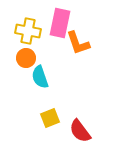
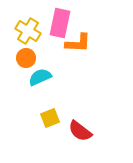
yellow cross: rotated 20 degrees clockwise
orange L-shape: rotated 68 degrees counterclockwise
cyan semicircle: rotated 85 degrees clockwise
red semicircle: rotated 15 degrees counterclockwise
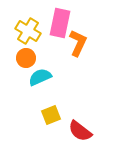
orange L-shape: rotated 68 degrees counterclockwise
yellow square: moved 1 px right, 3 px up
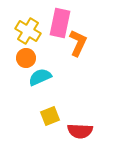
yellow square: moved 1 px left, 1 px down
red semicircle: rotated 35 degrees counterclockwise
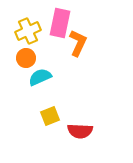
yellow cross: rotated 35 degrees clockwise
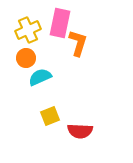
yellow cross: moved 1 px up
orange L-shape: rotated 8 degrees counterclockwise
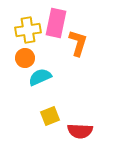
pink rectangle: moved 4 px left
yellow cross: rotated 15 degrees clockwise
orange circle: moved 1 px left
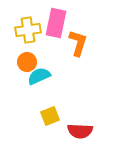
orange circle: moved 2 px right, 4 px down
cyan semicircle: moved 1 px left, 1 px up
